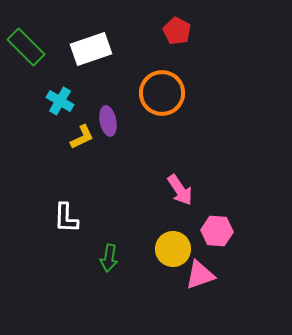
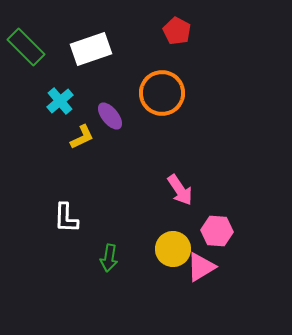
cyan cross: rotated 20 degrees clockwise
purple ellipse: moved 2 px right, 5 px up; rotated 28 degrees counterclockwise
pink triangle: moved 1 px right, 8 px up; rotated 12 degrees counterclockwise
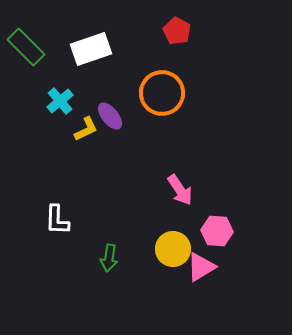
yellow L-shape: moved 4 px right, 8 px up
white L-shape: moved 9 px left, 2 px down
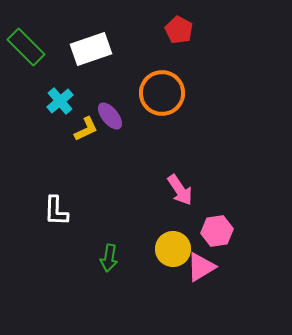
red pentagon: moved 2 px right, 1 px up
white L-shape: moved 1 px left, 9 px up
pink hexagon: rotated 12 degrees counterclockwise
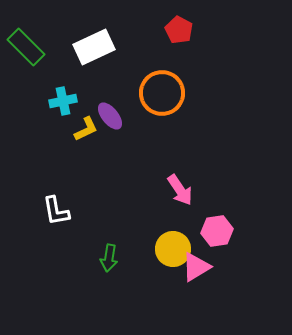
white rectangle: moved 3 px right, 2 px up; rotated 6 degrees counterclockwise
cyan cross: moved 3 px right; rotated 28 degrees clockwise
white L-shape: rotated 12 degrees counterclockwise
pink triangle: moved 5 px left
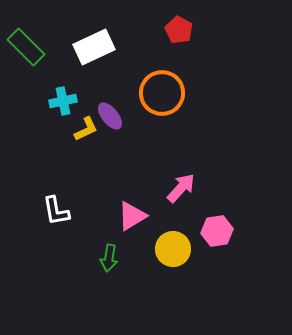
pink arrow: moved 1 px right, 2 px up; rotated 104 degrees counterclockwise
pink triangle: moved 64 px left, 51 px up
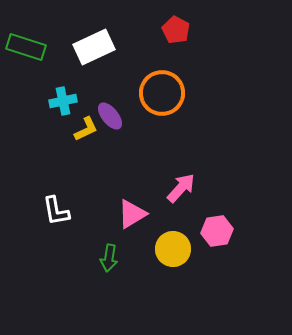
red pentagon: moved 3 px left
green rectangle: rotated 27 degrees counterclockwise
pink triangle: moved 2 px up
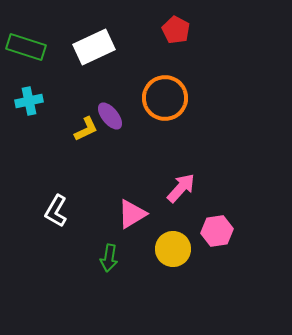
orange circle: moved 3 px right, 5 px down
cyan cross: moved 34 px left
white L-shape: rotated 40 degrees clockwise
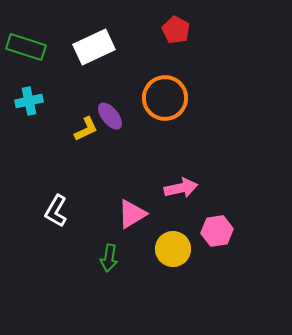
pink arrow: rotated 36 degrees clockwise
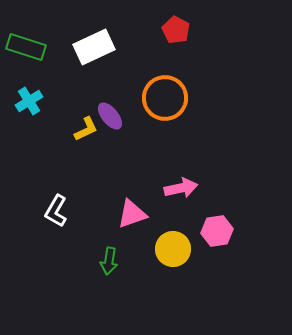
cyan cross: rotated 20 degrees counterclockwise
pink triangle: rotated 12 degrees clockwise
green arrow: moved 3 px down
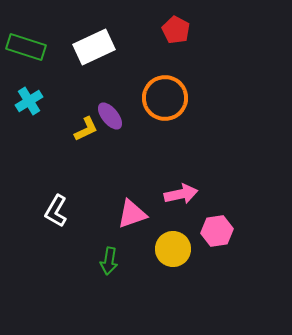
pink arrow: moved 6 px down
